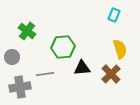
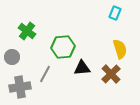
cyan rectangle: moved 1 px right, 2 px up
gray line: rotated 54 degrees counterclockwise
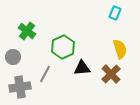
green hexagon: rotated 20 degrees counterclockwise
gray circle: moved 1 px right
